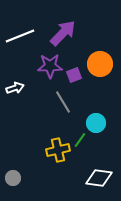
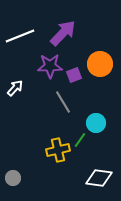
white arrow: rotated 30 degrees counterclockwise
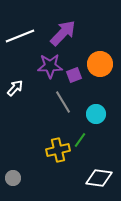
cyan circle: moved 9 px up
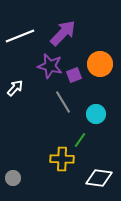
purple star: rotated 15 degrees clockwise
yellow cross: moved 4 px right, 9 px down; rotated 15 degrees clockwise
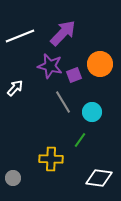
cyan circle: moved 4 px left, 2 px up
yellow cross: moved 11 px left
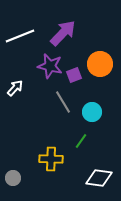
green line: moved 1 px right, 1 px down
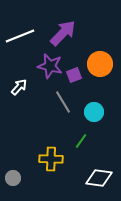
white arrow: moved 4 px right, 1 px up
cyan circle: moved 2 px right
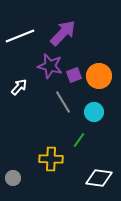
orange circle: moved 1 px left, 12 px down
green line: moved 2 px left, 1 px up
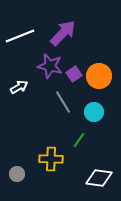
purple square: moved 1 px up; rotated 14 degrees counterclockwise
white arrow: rotated 18 degrees clockwise
gray circle: moved 4 px right, 4 px up
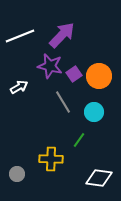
purple arrow: moved 1 px left, 2 px down
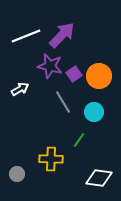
white line: moved 6 px right
white arrow: moved 1 px right, 2 px down
